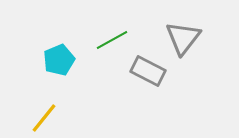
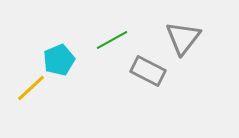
yellow line: moved 13 px left, 30 px up; rotated 8 degrees clockwise
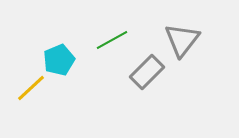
gray triangle: moved 1 px left, 2 px down
gray rectangle: moved 1 px left, 1 px down; rotated 72 degrees counterclockwise
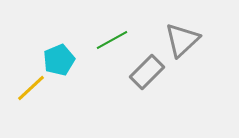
gray triangle: rotated 9 degrees clockwise
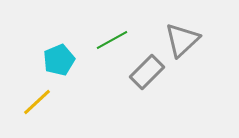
yellow line: moved 6 px right, 14 px down
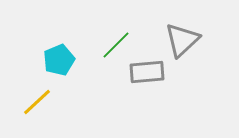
green line: moved 4 px right, 5 px down; rotated 16 degrees counterclockwise
gray rectangle: rotated 40 degrees clockwise
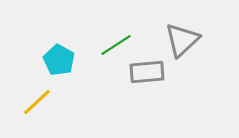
green line: rotated 12 degrees clockwise
cyan pentagon: rotated 20 degrees counterclockwise
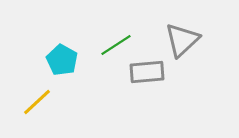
cyan pentagon: moved 3 px right
